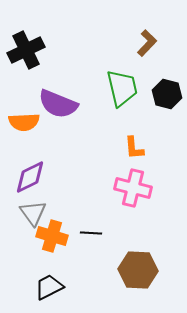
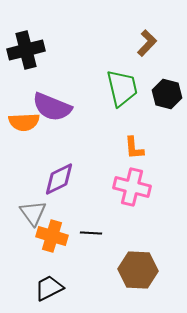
black cross: rotated 12 degrees clockwise
purple semicircle: moved 6 px left, 3 px down
purple diamond: moved 29 px right, 2 px down
pink cross: moved 1 px left, 1 px up
black trapezoid: moved 1 px down
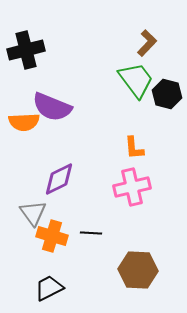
green trapezoid: moved 14 px right, 8 px up; rotated 24 degrees counterclockwise
pink cross: rotated 27 degrees counterclockwise
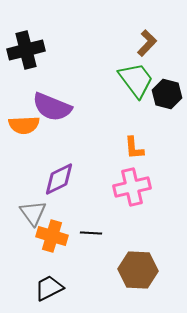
orange semicircle: moved 3 px down
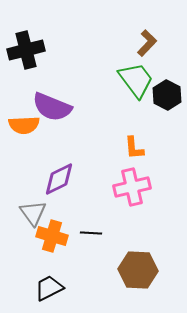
black hexagon: moved 1 px down; rotated 12 degrees clockwise
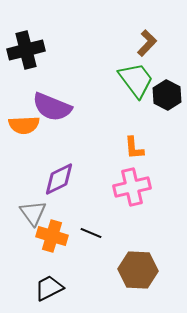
black line: rotated 20 degrees clockwise
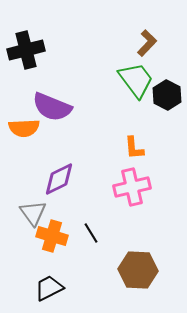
orange semicircle: moved 3 px down
black line: rotated 35 degrees clockwise
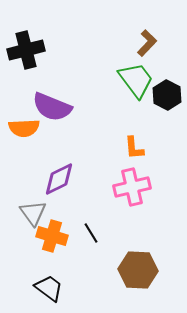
black trapezoid: rotated 64 degrees clockwise
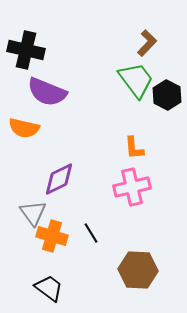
black cross: rotated 27 degrees clockwise
purple semicircle: moved 5 px left, 15 px up
orange semicircle: rotated 16 degrees clockwise
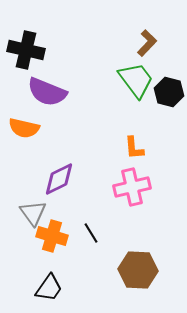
black hexagon: moved 2 px right, 3 px up; rotated 12 degrees counterclockwise
black trapezoid: rotated 88 degrees clockwise
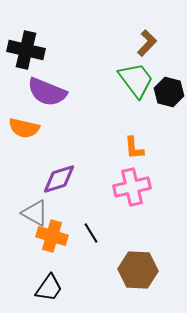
purple diamond: rotated 9 degrees clockwise
gray triangle: moved 2 px right; rotated 24 degrees counterclockwise
